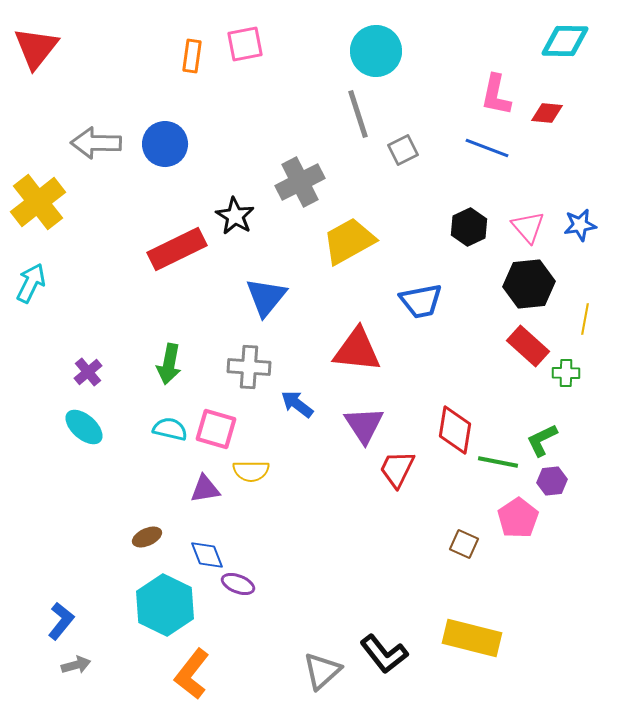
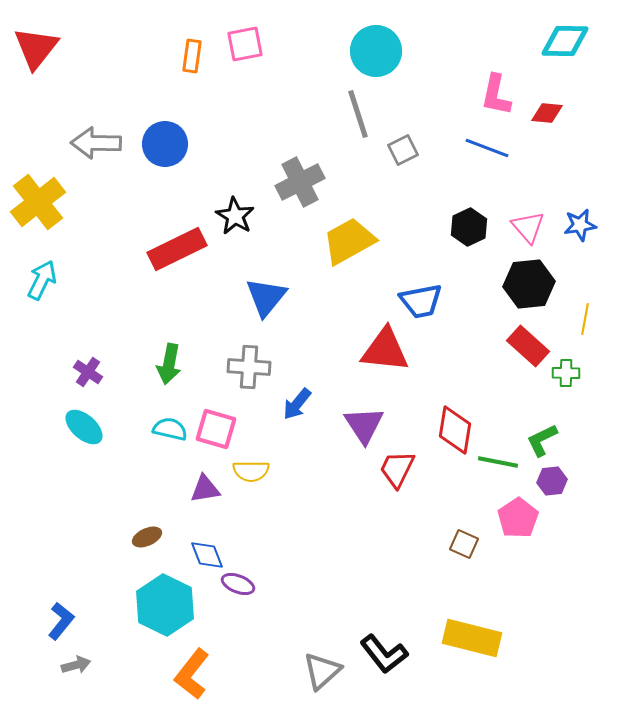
cyan arrow at (31, 283): moved 11 px right, 3 px up
red triangle at (357, 350): moved 28 px right
purple cross at (88, 372): rotated 16 degrees counterclockwise
blue arrow at (297, 404): rotated 88 degrees counterclockwise
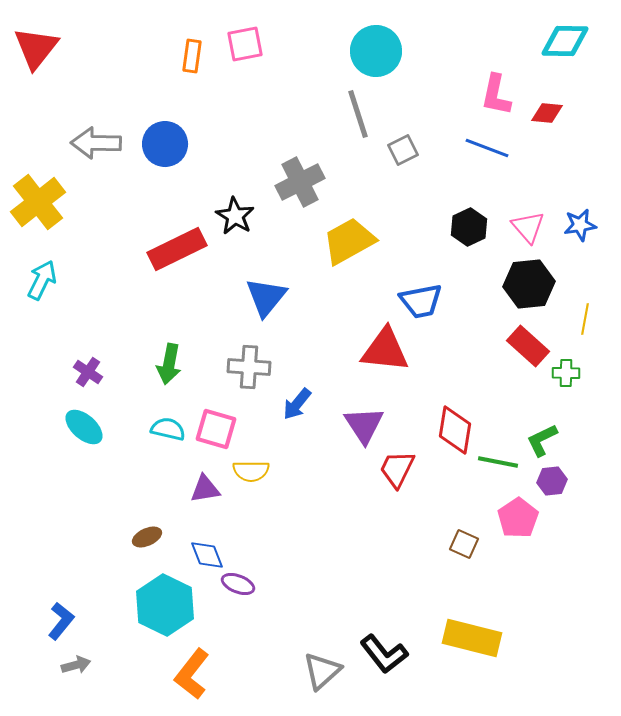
cyan semicircle at (170, 429): moved 2 px left
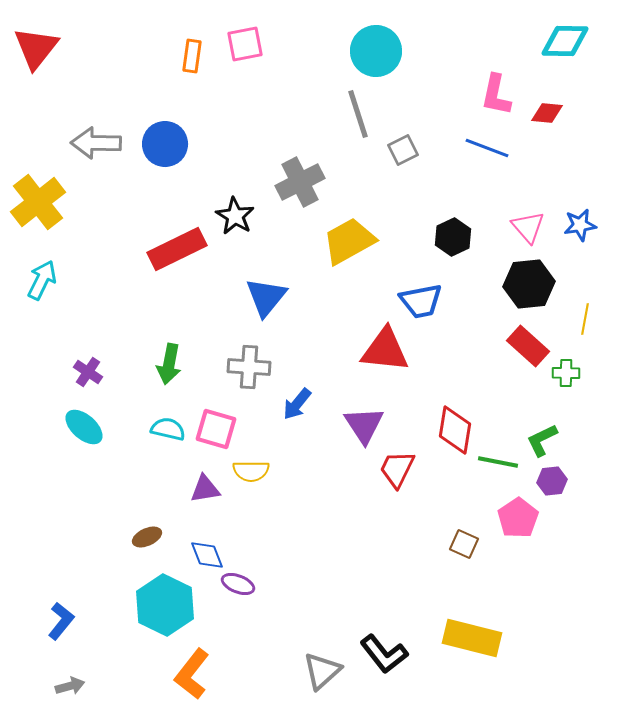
black hexagon at (469, 227): moved 16 px left, 10 px down
gray arrow at (76, 665): moved 6 px left, 21 px down
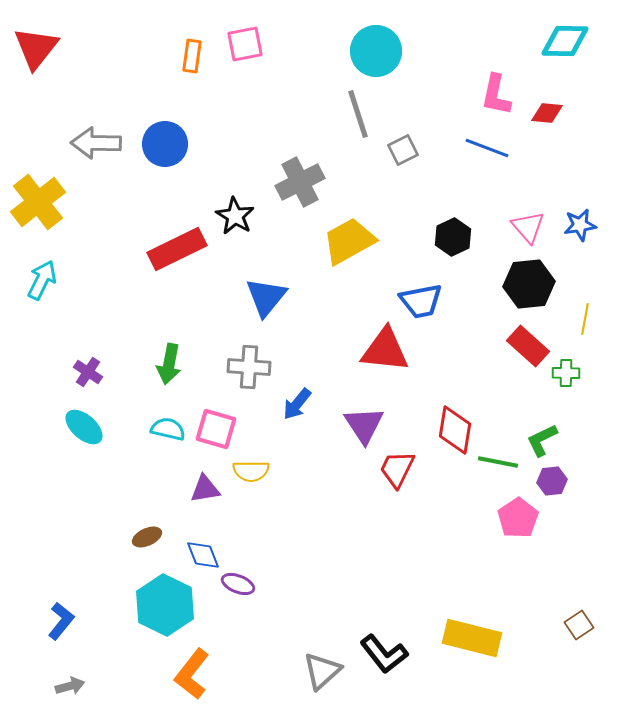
brown square at (464, 544): moved 115 px right, 81 px down; rotated 32 degrees clockwise
blue diamond at (207, 555): moved 4 px left
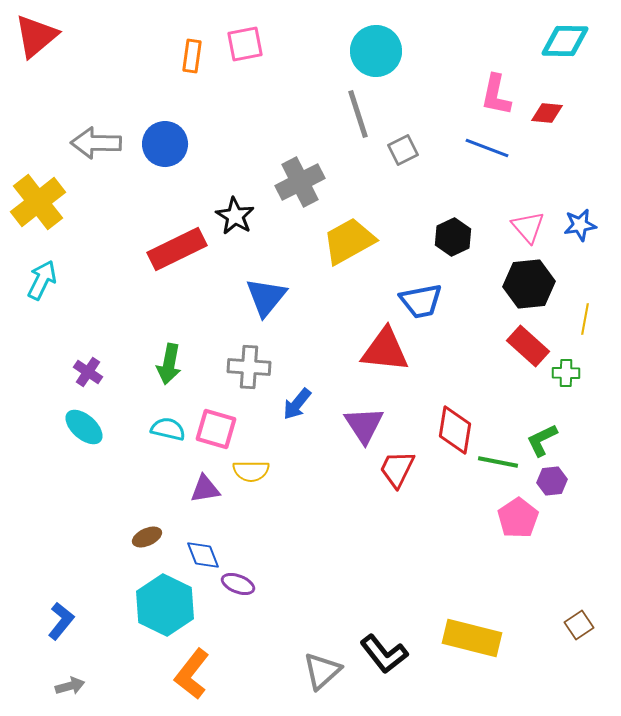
red triangle at (36, 48): moved 12 px up; rotated 12 degrees clockwise
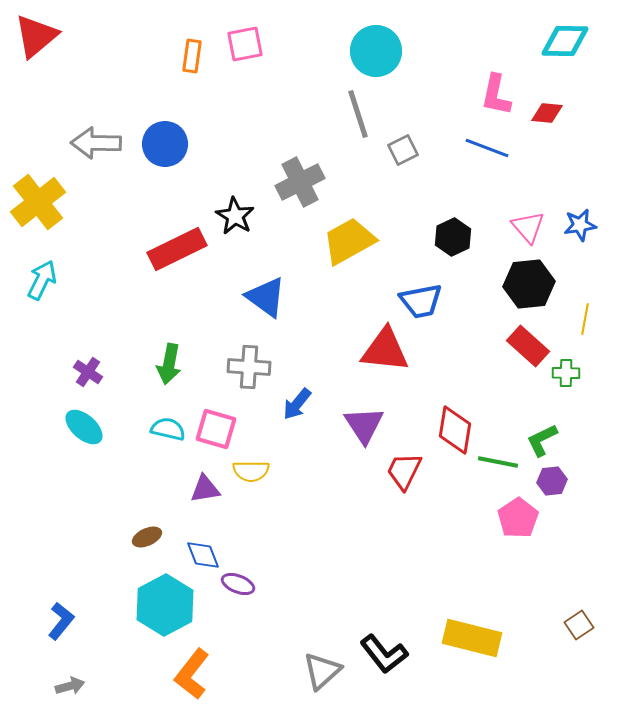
blue triangle at (266, 297): rotated 33 degrees counterclockwise
red trapezoid at (397, 469): moved 7 px right, 2 px down
cyan hexagon at (165, 605): rotated 6 degrees clockwise
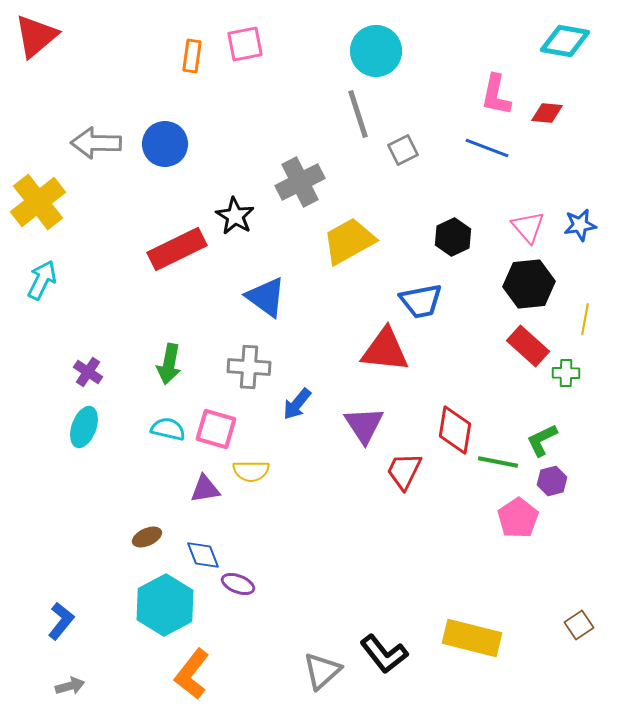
cyan diamond at (565, 41): rotated 9 degrees clockwise
cyan ellipse at (84, 427): rotated 69 degrees clockwise
purple hexagon at (552, 481): rotated 8 degrees counterclockwise
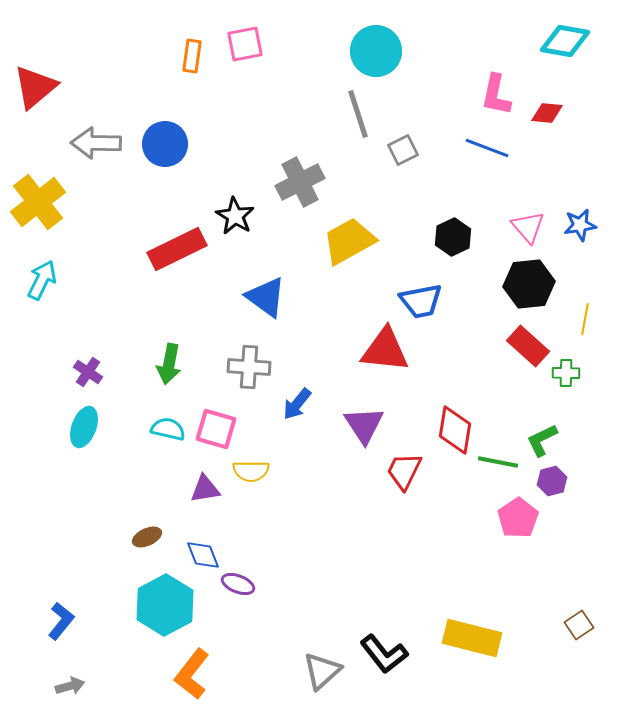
red triangle at (36, 36): moved 1 px left, 51 px down
